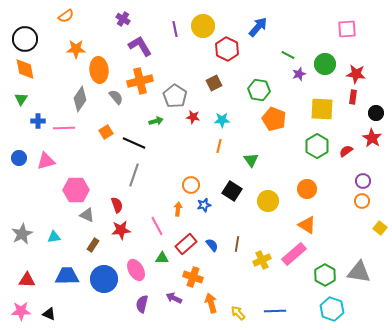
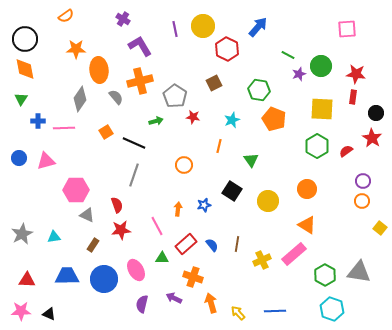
green circle at (325, 64): moved 4 px left, 2 px down
cyan star at (222, 120): moved 10 px right; rotated 21 degrees counterclockwise
orange circle at (191, 185): moved 7 px left, 20 px up
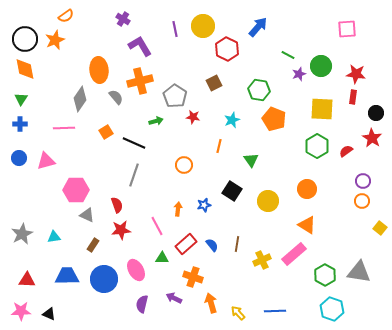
orange star at (76, 49): moved 21 px left, 9 px up; rotated 24 degrees counterclockwise
blue cross at (38, 121): moved 18 px left, 3 px down
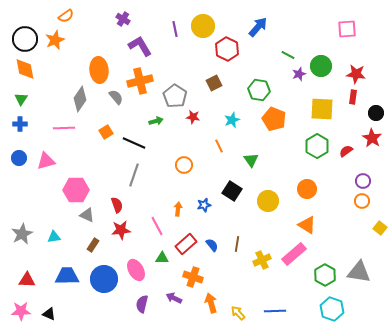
orange line at (219, 146): rotated 40 degrees counterclockwise
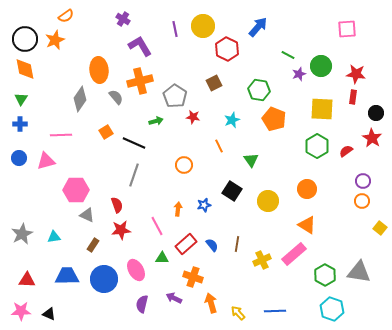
pink line at (64, 128): moved 3 px left, 7 px down
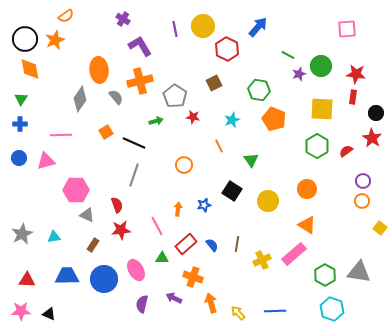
orange diamond at (25, 69): moved 5 px right
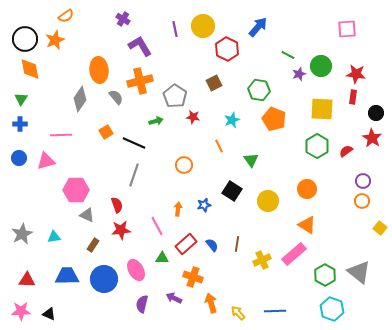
gray triangle at (359, 272): rotated 30 degrees clockwise
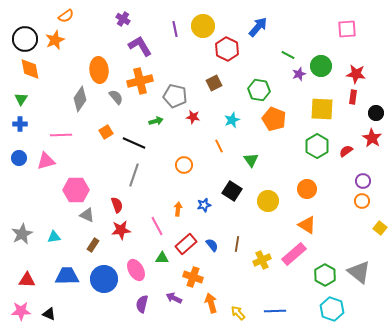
gray pentagon at (175, 96): rotated 20 degrees counterclockwise
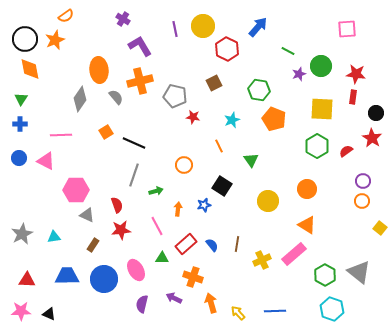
green line at (288, 55): moved 4 px up
green arrow at (156, 121): moved 70 px down
pink triangle at (46, 161): rotated 42 degrees clockwise
black square at (232, 191): moved 10 px left, 5 px up
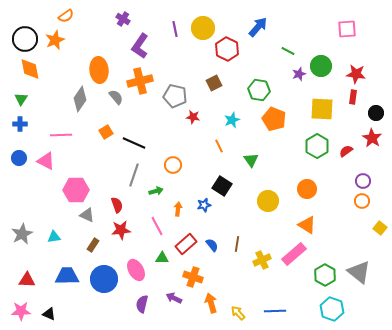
yellow circle at (203, 26): moved 2 px down
purple L-shape at (140, 46): rotated 115 degrees counterclockwise
orange circle at (184, 165): moved 11 px left
